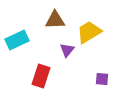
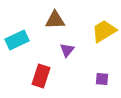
yellow trapezoid: moved 15 px right, 1 px up
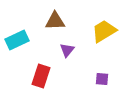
brown triangle: moved 1 px down
